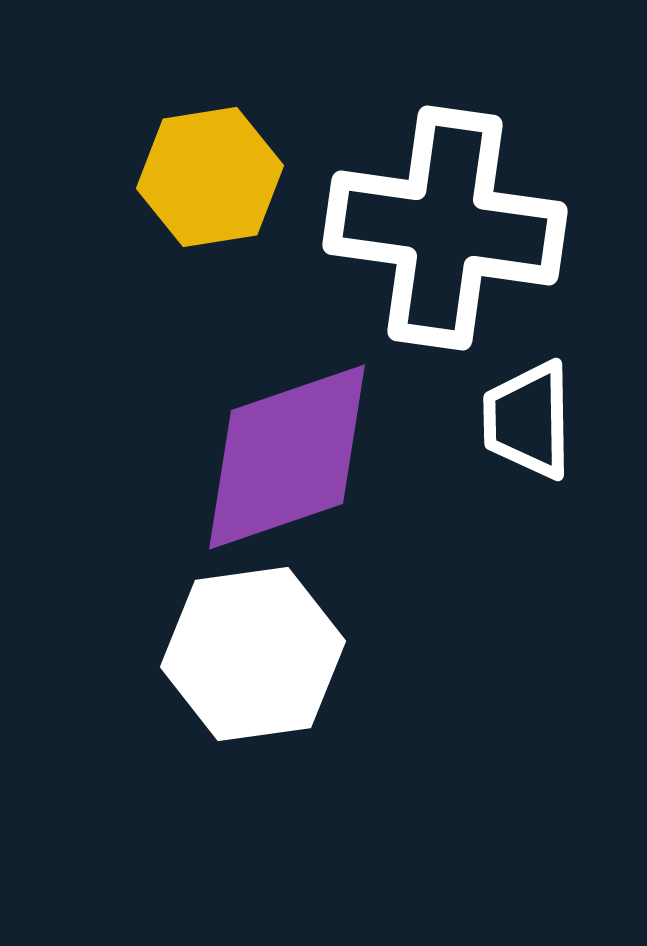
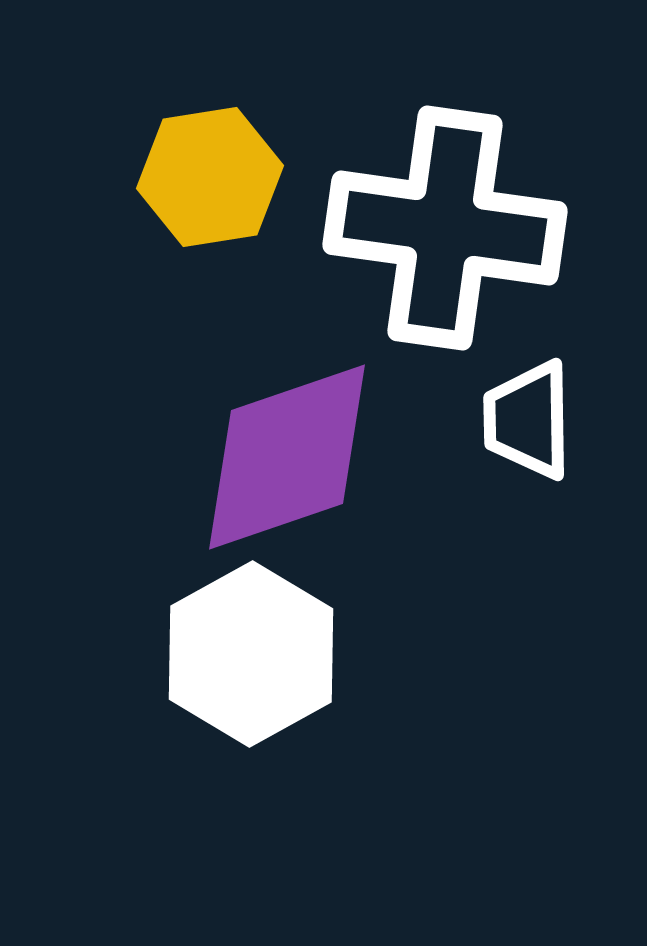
white hexagon: moved 2 px left; rotated 21 degrees counterclockwise
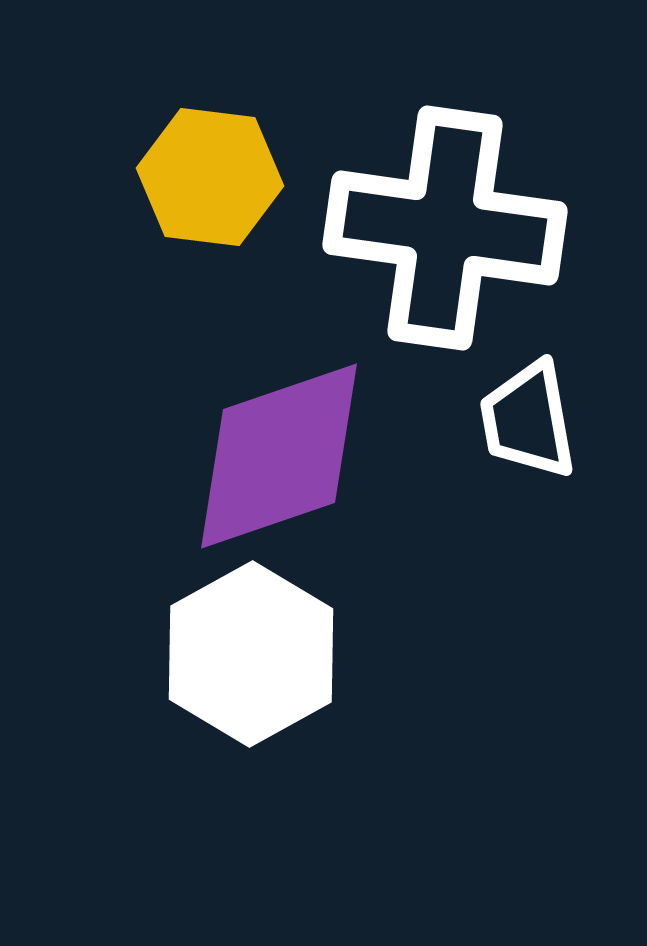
yellow hexagon: rotated 16 degrees clockwise
white trapezoid: rotated 9 degrees counterclockwise
purple diamond: moved 8 px left, 1 px up
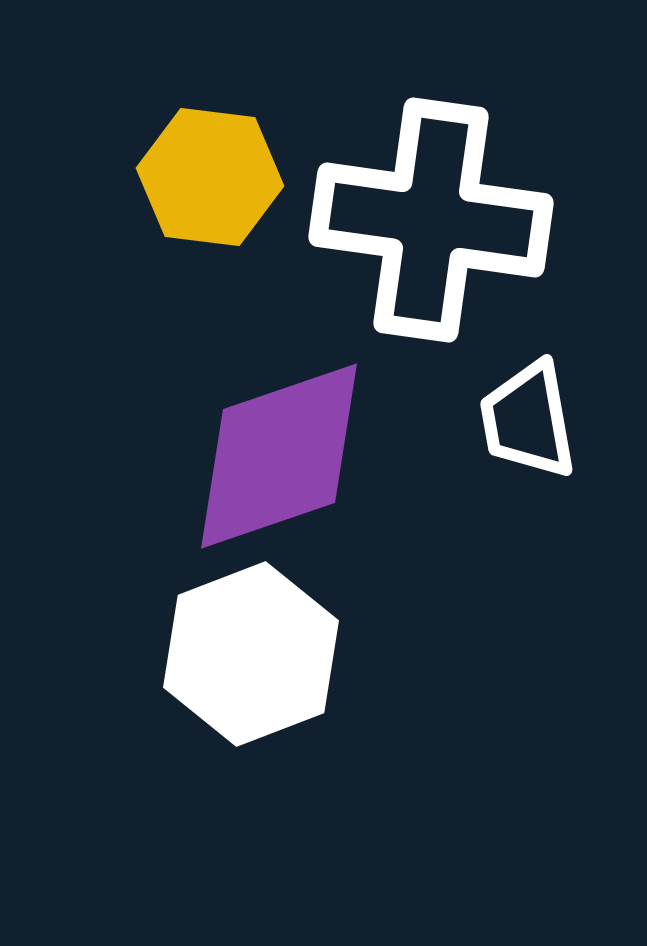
white cross: moved 14 px left, 8 px up
white hexagon: rotated 8 degrees clockwise
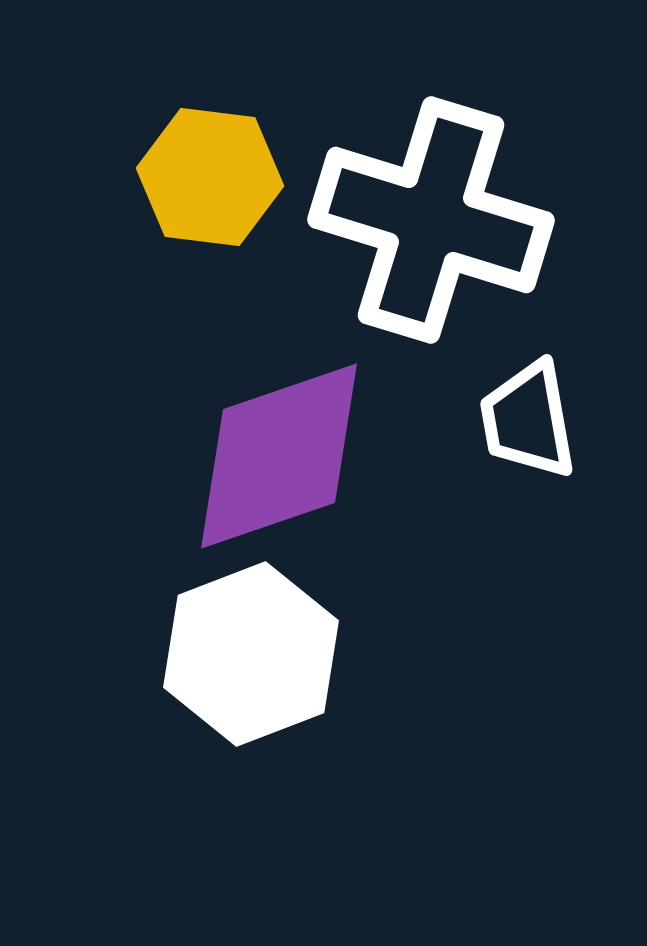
white cross: rotated 9 degrees clockwise
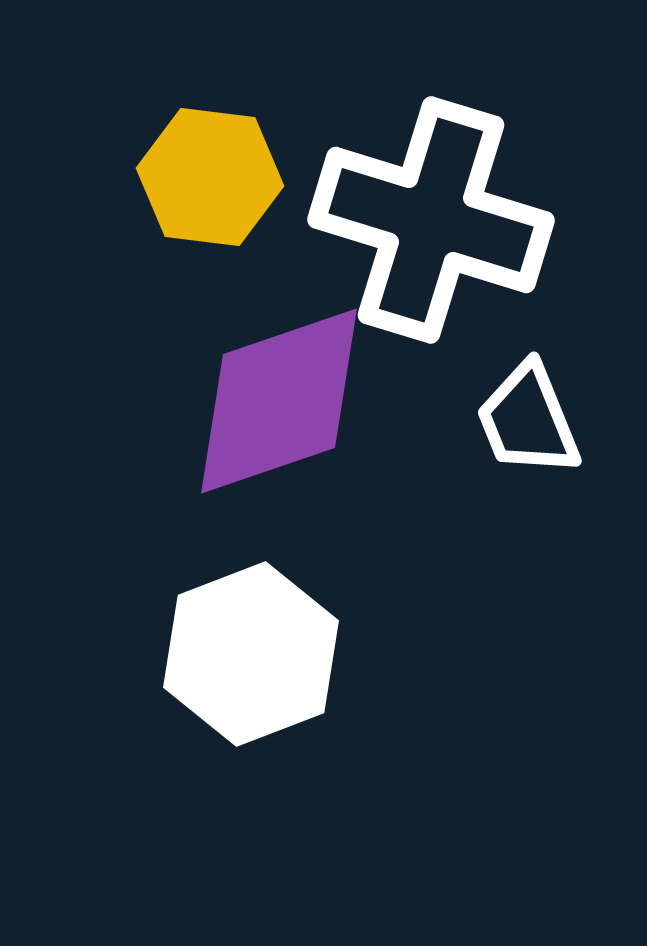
white trapezoid: rotated 12 degrees counterclockwise
purple diamond: moved 55 px up
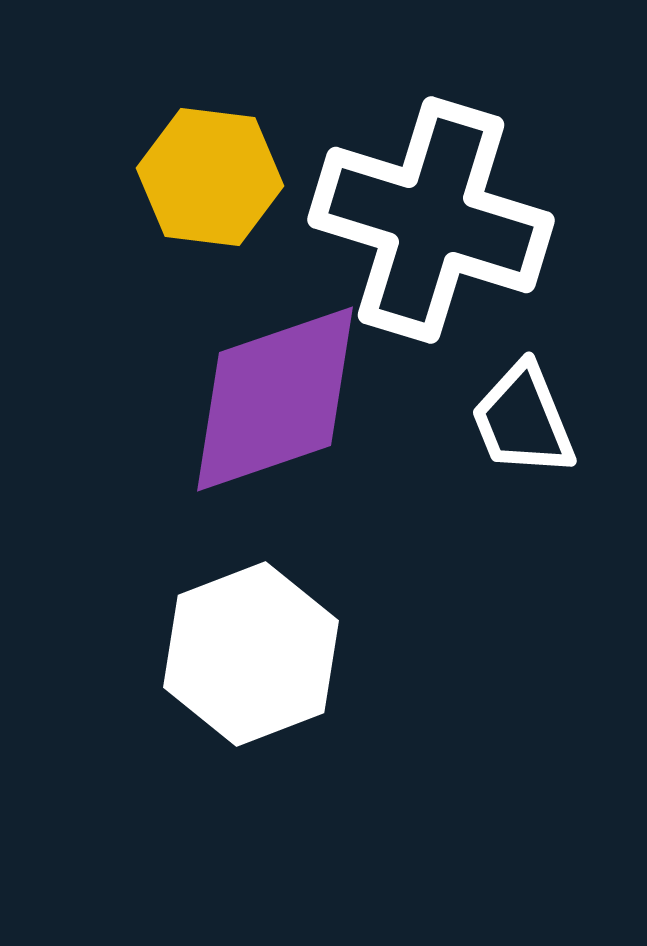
purple diamond: moved 4 px left, 2 px up
white trapezoid: moved 5 px left
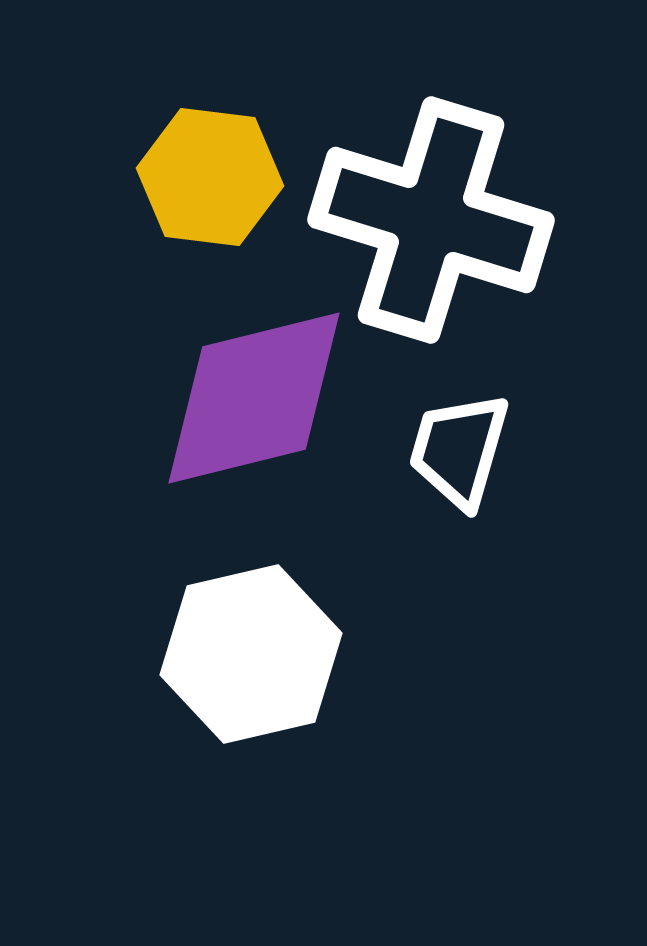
purple diamond: moved 21 px left, 1 px up; rotated 5 degrees clockwise
white trapezoid: moved 64 px left, 30 px down; rotated 38 degrees clockwise
white hexagon: rotated 8 degrees clockwise
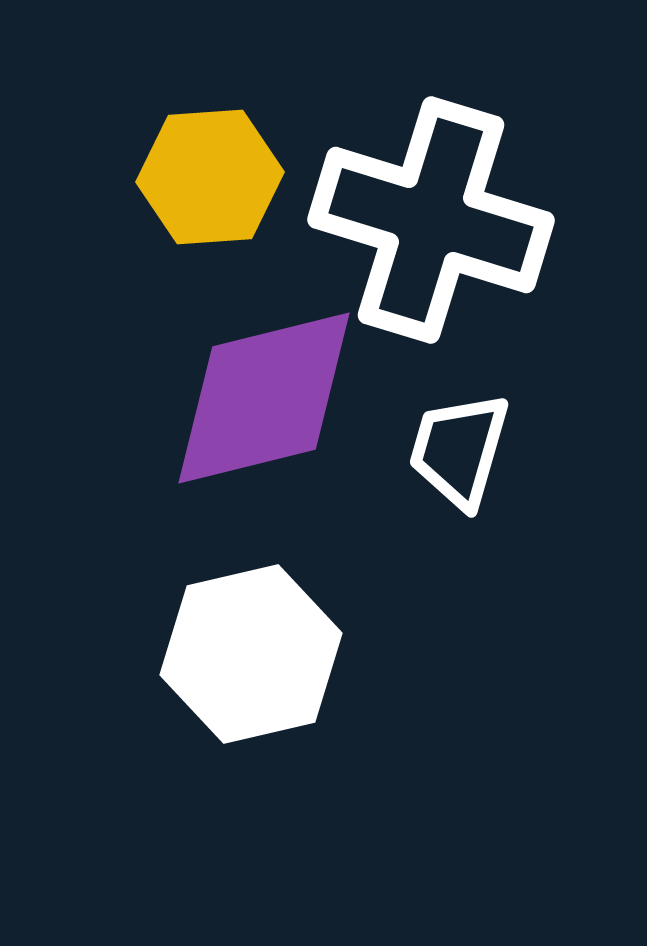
yellow hexagon: rotated 11 degrees counterclockwise
purple diamond: moved 10 px right
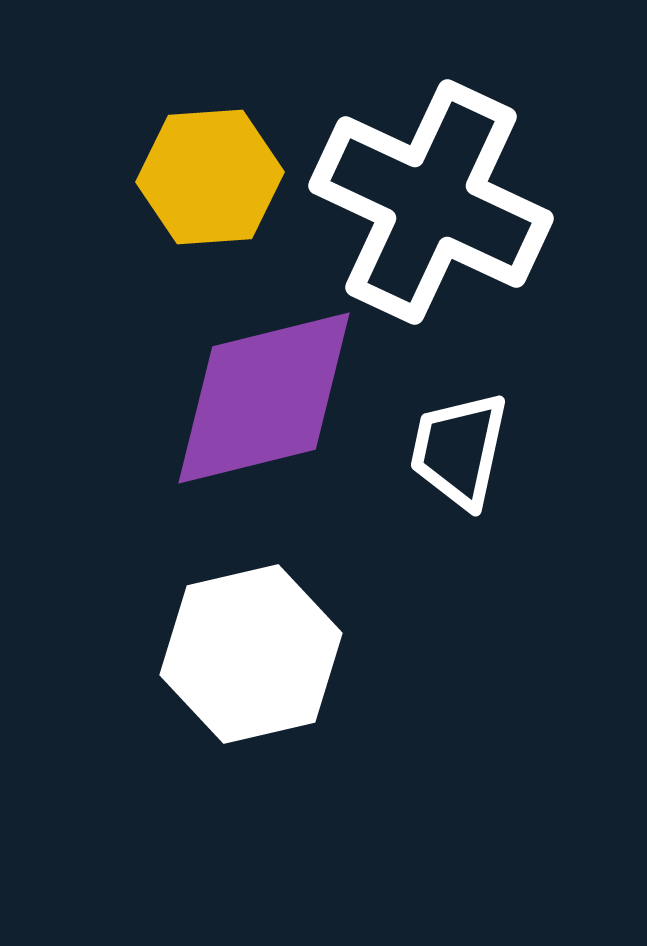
white cross: moved 18 px up; rotated 8 degrees clockwise
white trapezoid: rotated 4 degrees counterclockwise
